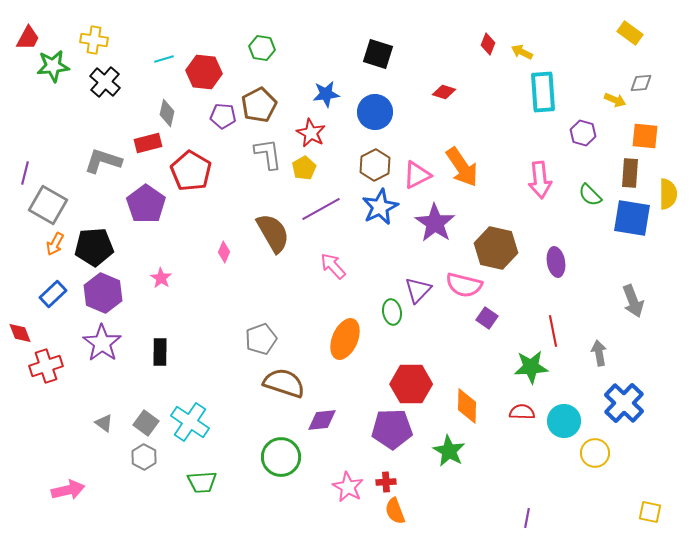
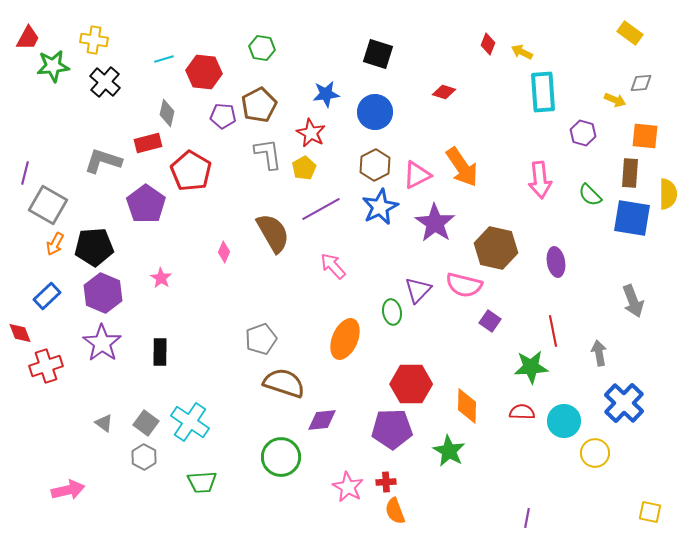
blue rectangle at (53, 294): moved 6 px left, 2 px down
purple square at (487, 318): moved 3 px right, 3 px down
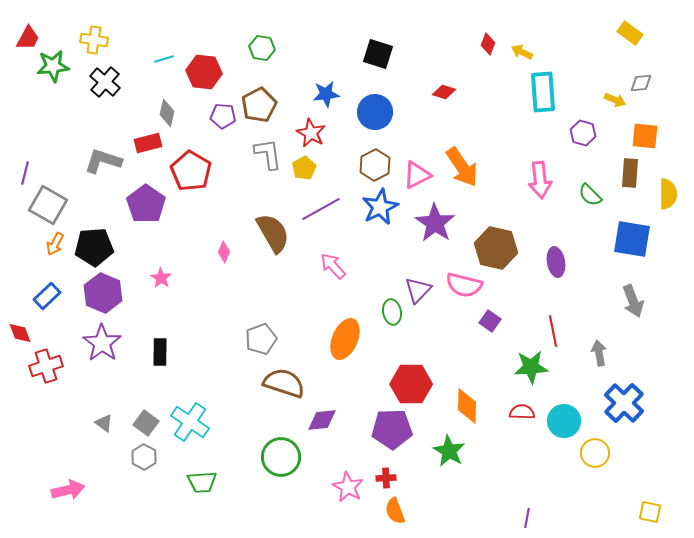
blue square at (632, 218): moved 21 px down
red cross at (386, 482): moved 4 px up
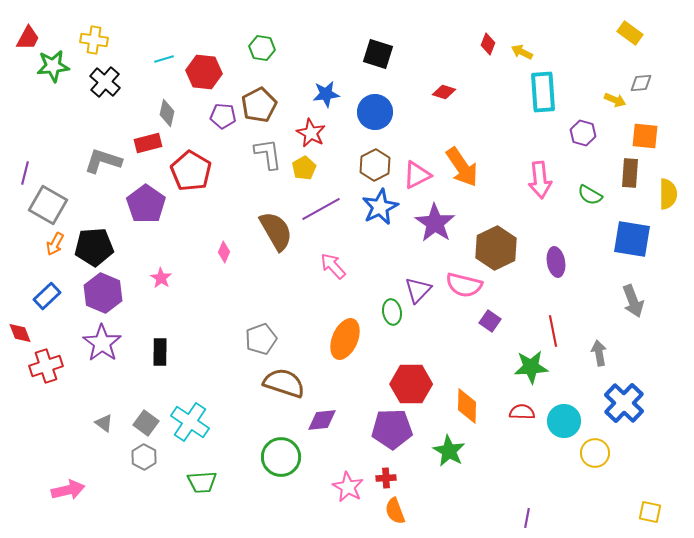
green semicircle at (590, 195): rotated 15 degrees counterclockwise
brown semicircle at (273, 233): moved 3 px right, 2 px up
brown hexagon at (496, 248): rotated 21 degrees clockwise
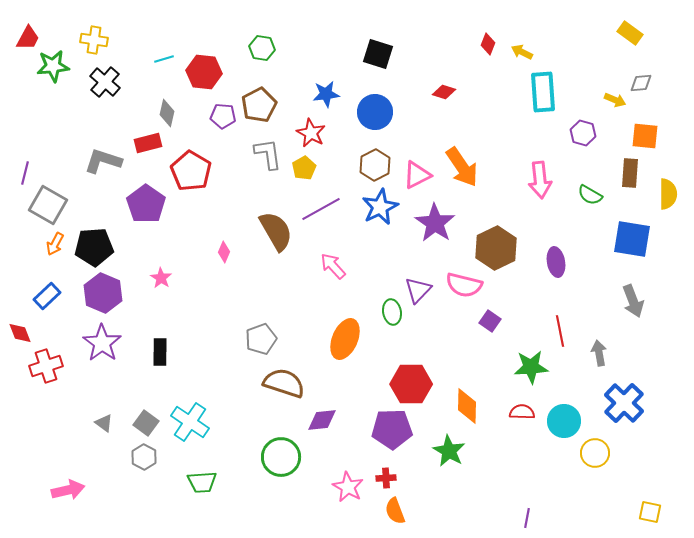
red line at (553, 331): moved 7 px right
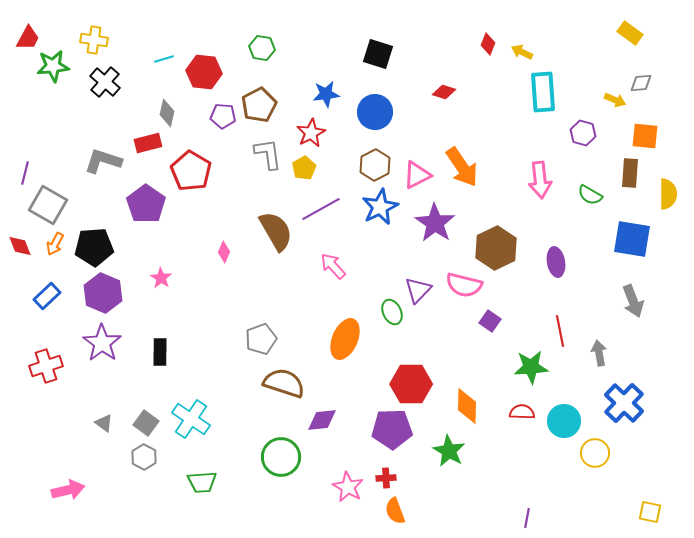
red star at (311, 133): rotated 16 degrees clockwise
green ellipse at (392, 312): rotated 15 degrees counterclockwise
red diamond at (20, 333): moved 87 px up
cyan cross at (190, 422): moved 1 px right, 3 px up
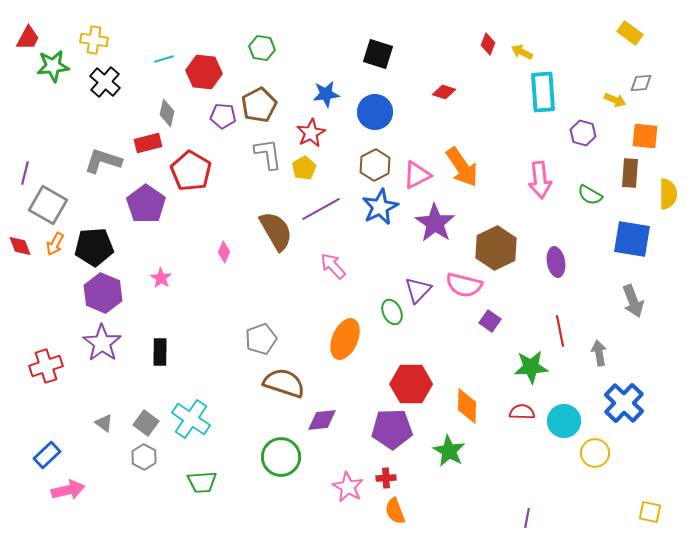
blue rectangle at (47, 296): moved 159 px down
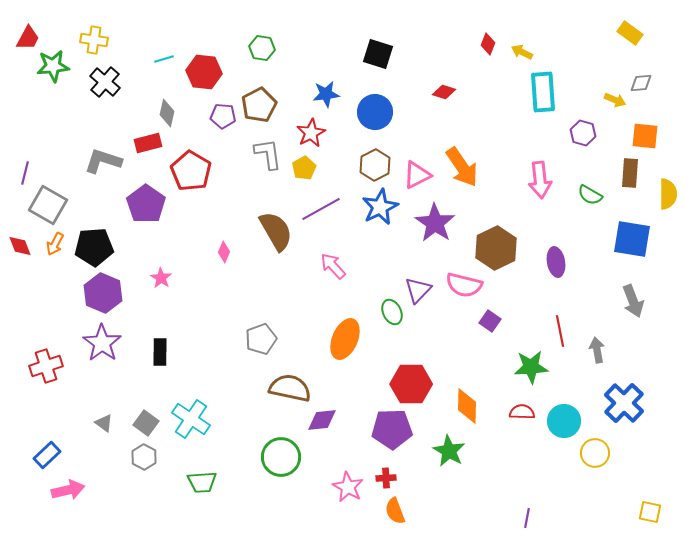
gray arrow at (599, 353): moved 2 px left, 3 px up
brown semicircle at (284, 383): moved 6 px right, 5 px down; rotated 6 degrees counterclockwise
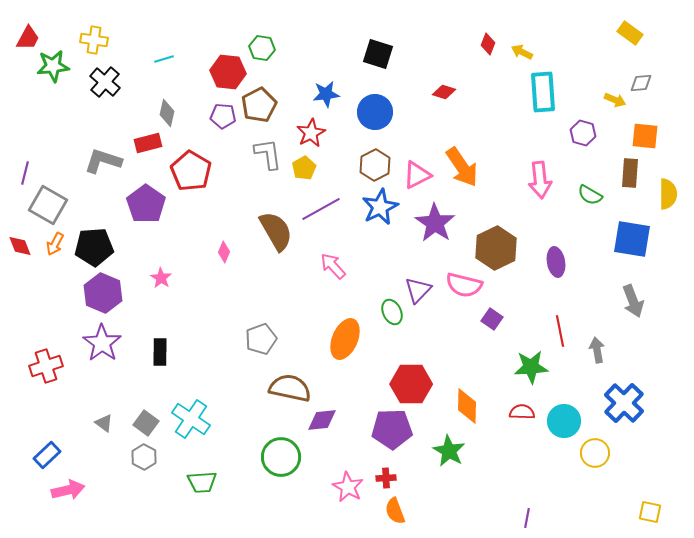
red hexagon at (204, 72): moved 24 px right
purple square at (490, 321): moved 2 px right, 2 px up
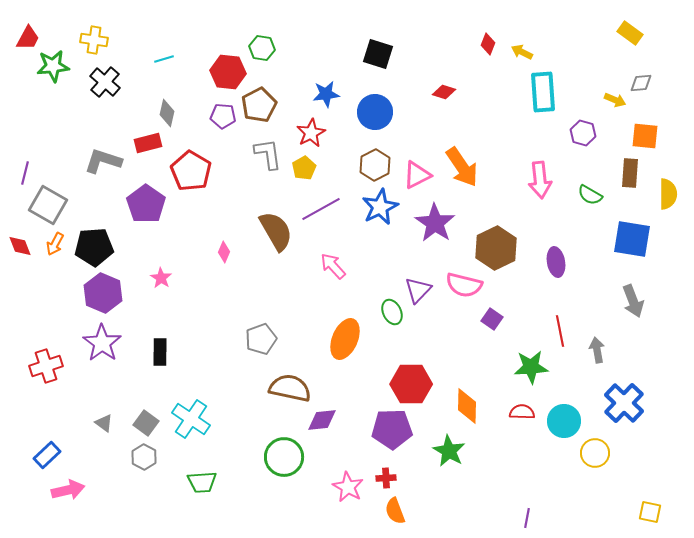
green circle at (281, 457): moved 3 px right
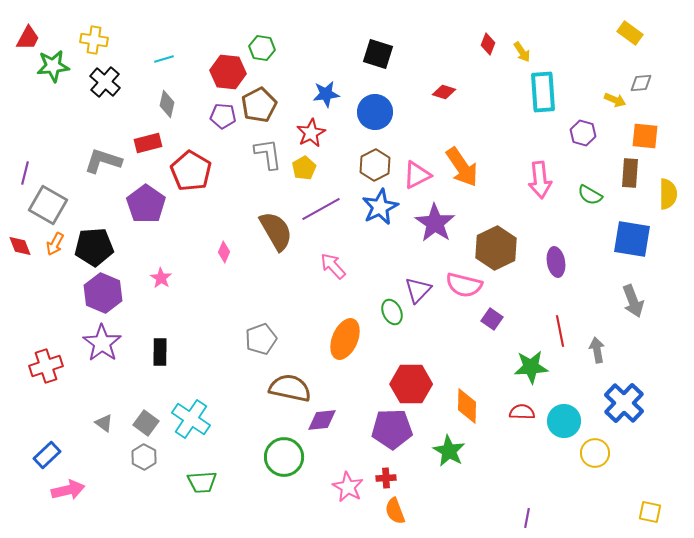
yellow arrow at (522, 52): rotated 150 degrees counterclockwise
gray diamond at (167, 113): moved 9 px up
